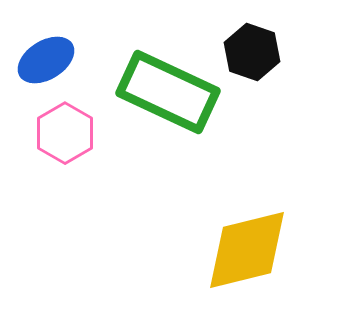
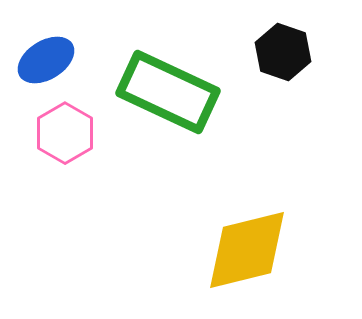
black hexagon: moved 31 px right
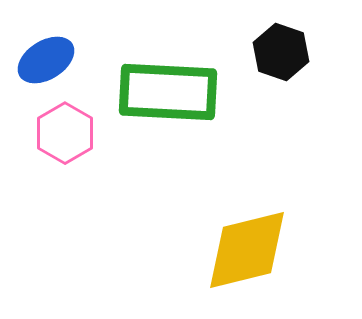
black hexagon: moved 2 px left
green rectangle: rotated 22 degrees counterclockwise
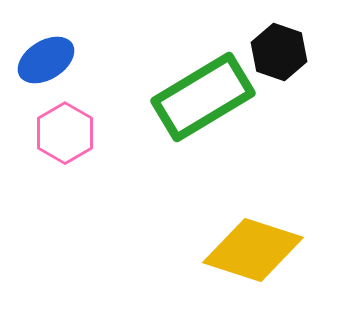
black hexagon: moved 2 px left
green rectangle: moved 35 px right, 5 px down; rotated 34 degrees counterclockwise
yellow diamond: moved 6 px right; rotated 32 degrees clockwise
